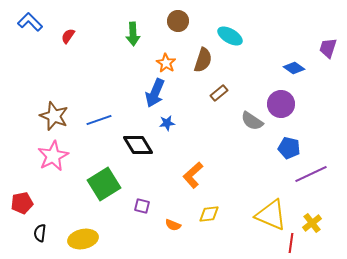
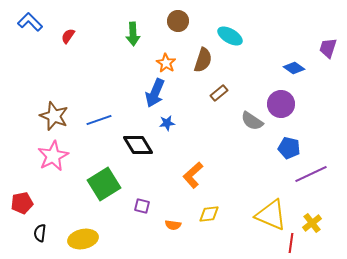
orange semicircle: rotated 14 degrees counterclockwise
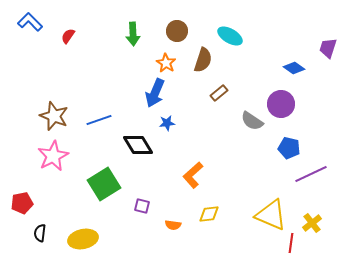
brown circle: moved 1 px left, 10 px down
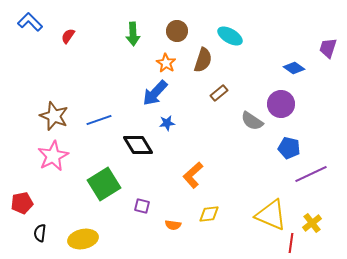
blue arrow: rotated 20 degrees clockwise
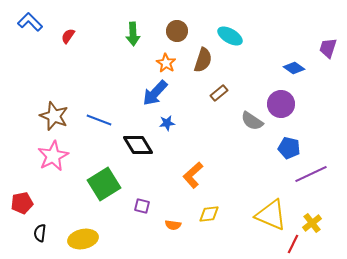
blue line: rotated 40 degrees clockwise
red line: moved 2 px right, 1 px down; rotated 18 degrees clockwise
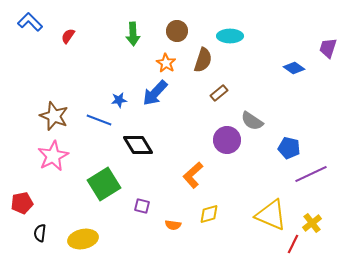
cyan ellipse: rotated 30 degrees counterclockwise
purple circle: moved 54 px left, 36 px down
blue star: moved 48 px left, 23 px up
yellow diamond: rotated 10 degrees counterclockwise
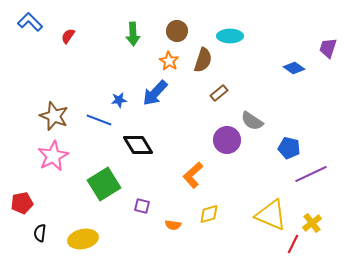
orange star: moved 3 px right, 2 px up
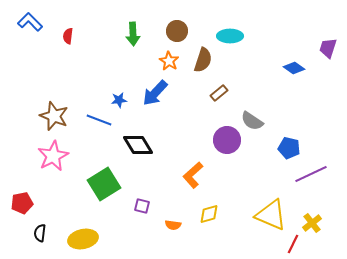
red semicircle: rotated 28 degrees counterclockwise
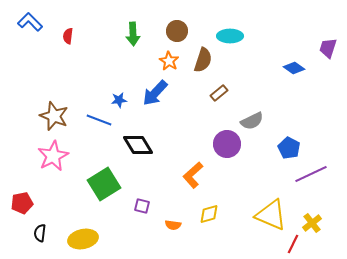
gray semicircle: rotated 60 degrees counterclockwise
purple circle: moved 4 px down
blue pentagon: rotated 15 degrees clockwise
